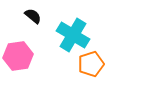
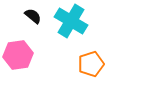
cyan cross: moved 2 px left, 14 px up
pink hexagon: moved 1 px up
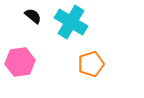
cyan cross: moved 1 px down
pink hexagon: moved 2 px right, 7 px down
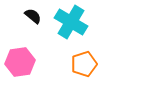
orange pentagon: moved 7 px left
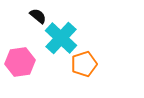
black semicircle: moved 5 px right
cyan cross: moved 10 px left, 16 px down; rotated 12 degrees clockwise
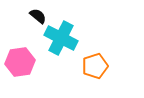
cyan cross: rotated 16 degrees counterclockwise
orange pentagon: moved 11 px right, 2 px down
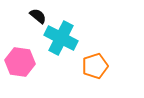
pink hexagon: rotated 16 degrees clockwise
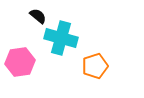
cyan cross: rotated 12 degrees counterclockwise
pink hexagon: rotated 16 degrees counterclockwise
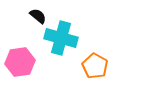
orange pentagon: rotated 25 degrees counterclockwise
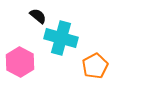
pink hexagon: rotated 24 degrees counterclockwise
orange pentagon: rotated 15 degrees clockwise
